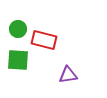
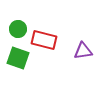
green square: moved 2 px up; rotated 15 degrees clockwise
purple triangle: moved 15 px right, 24 px up
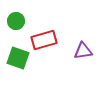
green circle: moved 2 px left, 8 px up
red rectangle: rotated 30 degrees counterclockwise
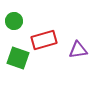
green circle: moved 2 px left
purple triangle: moved 5 px left, 1 px up
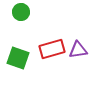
green circle: moved 7 px right, 9 px up
red rectangle: moved 8 px right, 9 px down
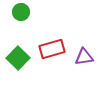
purple triangle: moved 6 px right, 7 px down
green square: rotated 25 degrees clockwise
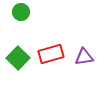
red rectangle: moved 1 px left, 5 px down
